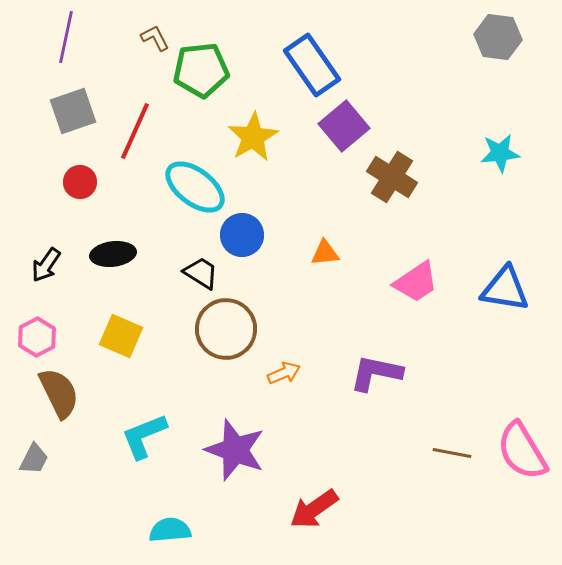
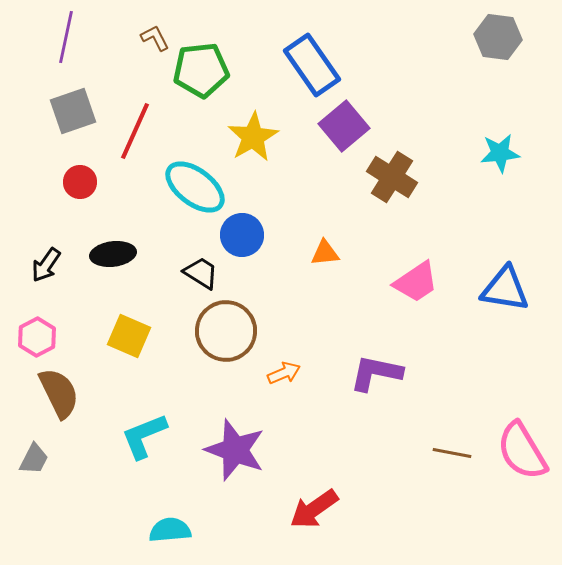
brown circle: moved 2 px down
yellow square: moved 8 px right
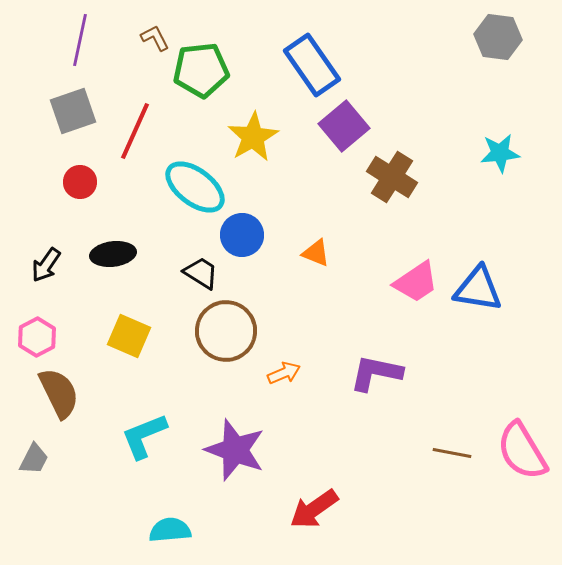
purple line: moved 14 px right, 3 px down
orange triangle: moved 9 px left; rotated 28 degrees clockwise
blue triangle: moved 27 px left
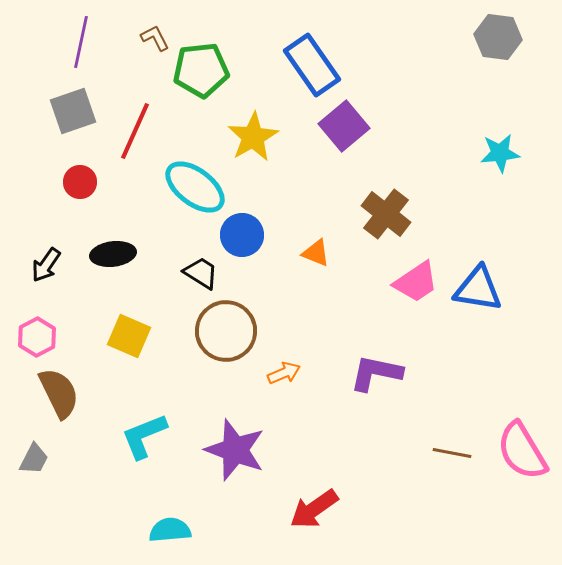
purple line: moved 1 px right, 2 px down
brown cross: moved 6 px left, 37 px down; rotated 6 degrees clockwise
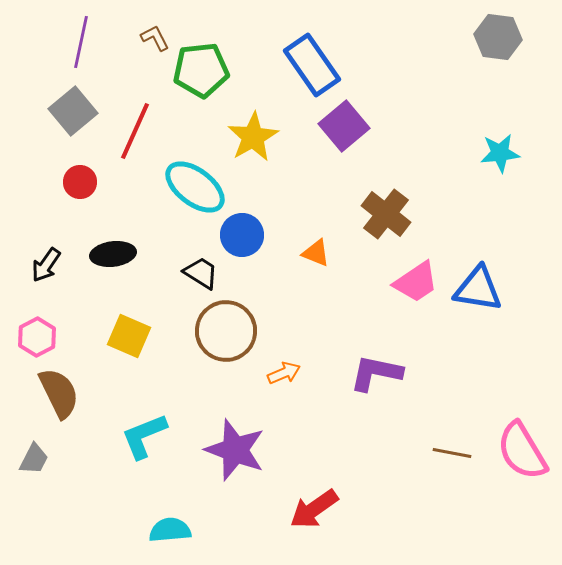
gray square: rotated 21 degrees counterclockwise
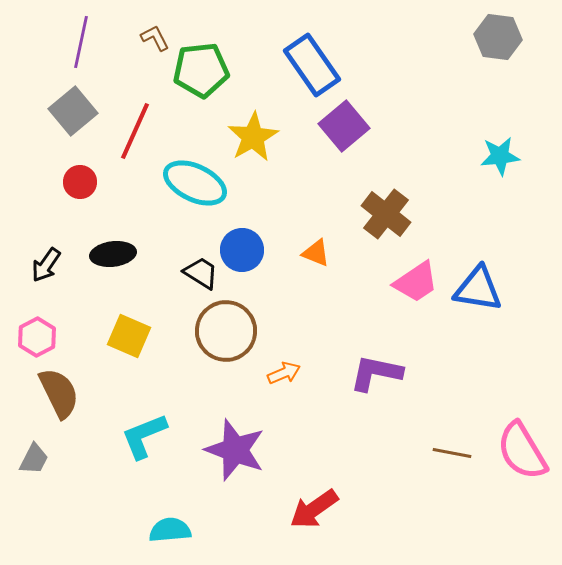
cyan star: moved 3 px down
cyan ellipse: moved 4 px up; rotated 12 degrees counterclockwise
blue circle: moved 15 px down
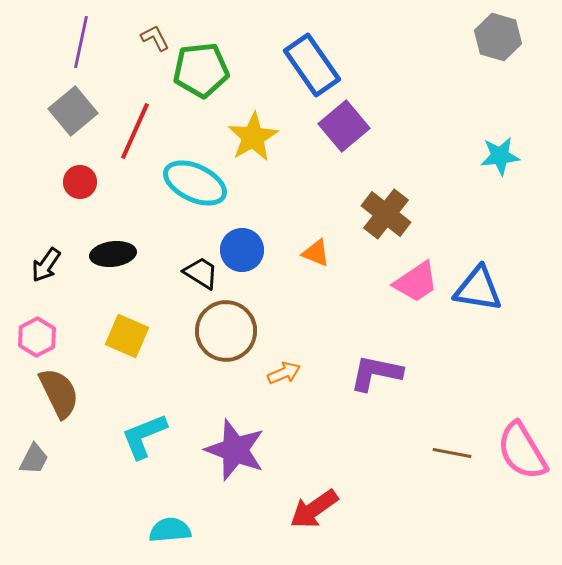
gray hexagon: rotated 9 degrees clockwise
yellow square: moved 2 px left
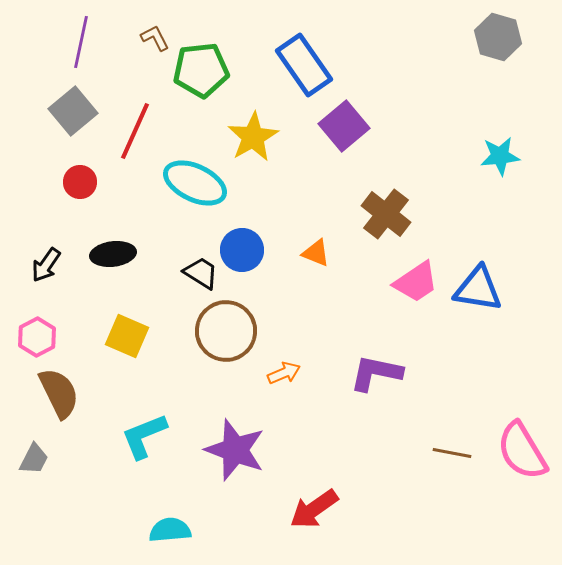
blue rectangle: moved 8 px left
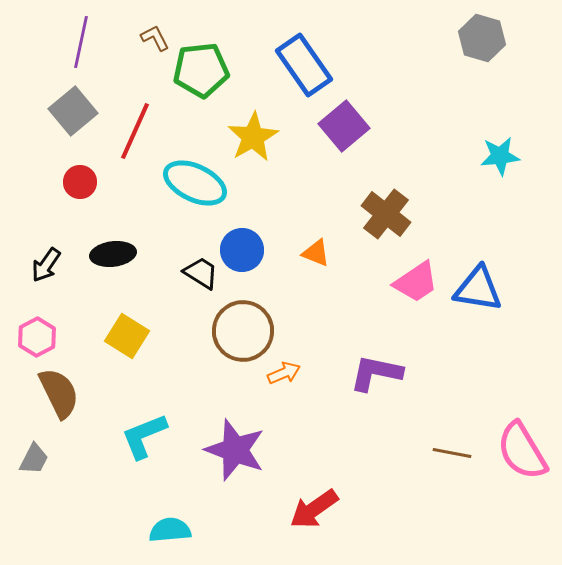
gray hexagon: moved 16 px left, 1 px down
brown circle: moved 17 px right
yellow square: rotated 9 degrees clockwise
